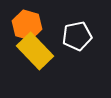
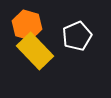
white pentagon: rotated 12 degrees counterclockwise
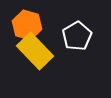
white pentagon: rotated 8 degrees counterclockwise
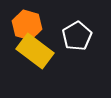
yellow rectangle: rotated 9 degrees counterclockwise
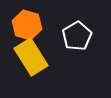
yellow rectangle: moved 4 px left, 6 px down; rotated 21 degrees clockwise
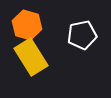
white pentagon: moved 5 px right, 1 px up; rotated 20 degrees clockwise
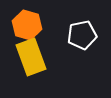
yellow rectangle: rotated 12 degrees clockwise
